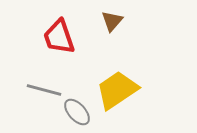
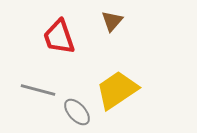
gray line: moved 6 px left
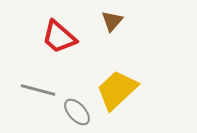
red trapezoid: rotated 30 degrees counterclockwise
yellow trapezoid: rotated 9 degrees counterclockwise
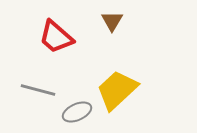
brown triangle: rotated 10 degrees counterclockwise
red trapezoid: moved 3 px left
gray ellipse: rotated 72 degrees counterclockwise
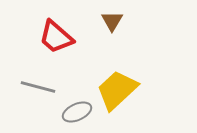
gray line: moved 3 px up
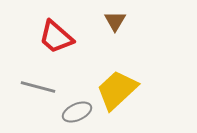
brown triangle: moved 3 px right
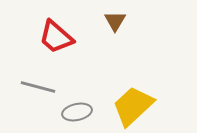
yellow trapezoid: moved 16 px right, 16 px down
gray ellipse: rotated 12 degrees clockwise
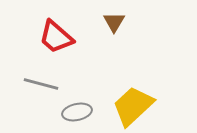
brown triangle: moved 1 px left, 1 px down
gray line: moved 3 px right, 3 px up
